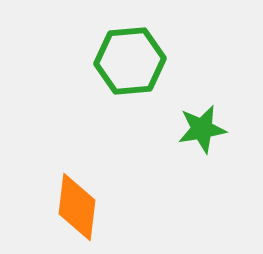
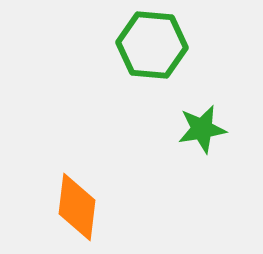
green hexagon: moved 22 px right, 16 px up; rotated 10 degrees clockwise
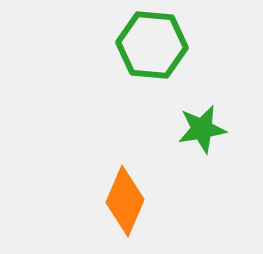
orange diamond: moved 48 px right, 6 px up; rotated 16 degrees clockwise
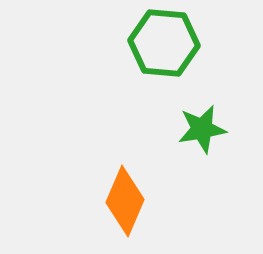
green hexagon: moved 12 px right, 2 px up
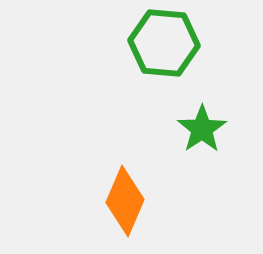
green star: rotated 24 degrees counterclockwise
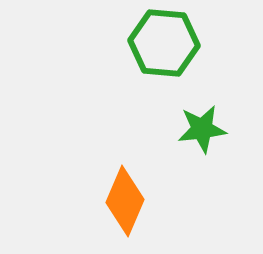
green star: rotated 27 degrees clockwise
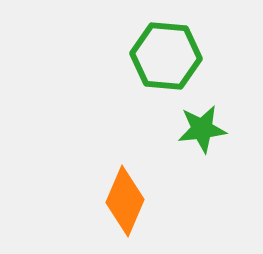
green hexagon: moved 2 px right, 13 px down
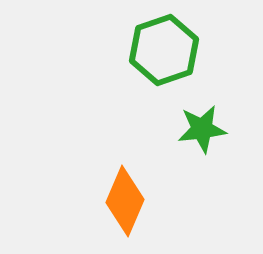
green hexagon: moved 2 px left, 6 px up; rotated 24 degrees counterclockwise
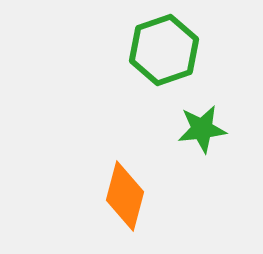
orange diamond: moved 5 px up; rotated 8 degrees counterclockwise
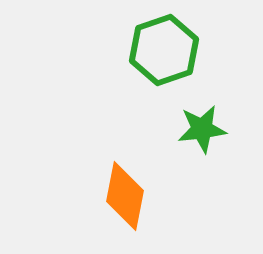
orange diamond: rotated 4 degrees counterclockwise
